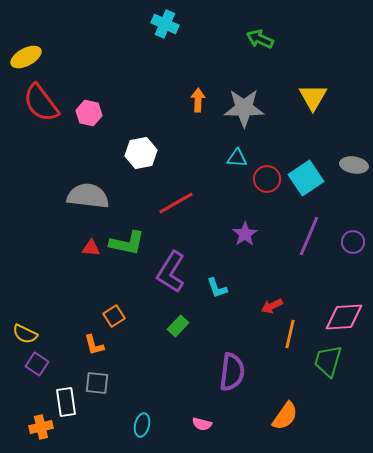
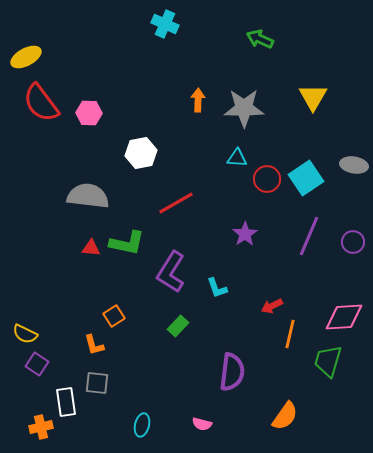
pink hexagon: rotated 10 degrees counterclockwise
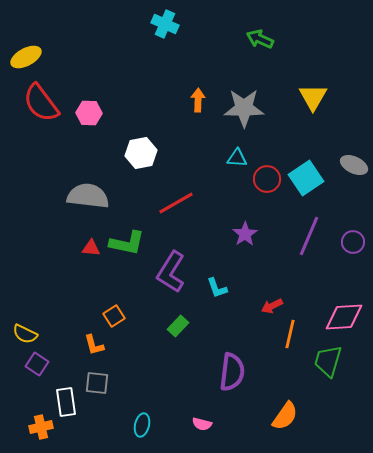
gray ellipse: rotated 16 degrees clockwise
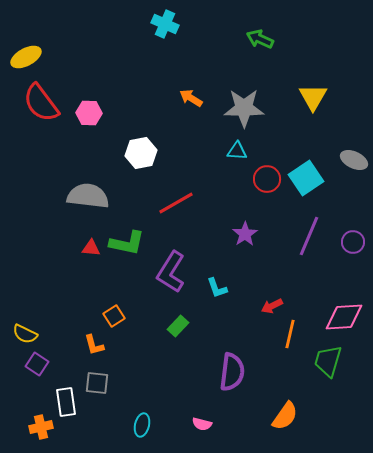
orange arrow: moved 7 px left, 2 px up; rotated 60 degrees counterclockwise
cyan triangle: moved 7 px up
gray ellipse: moved 5 px up
